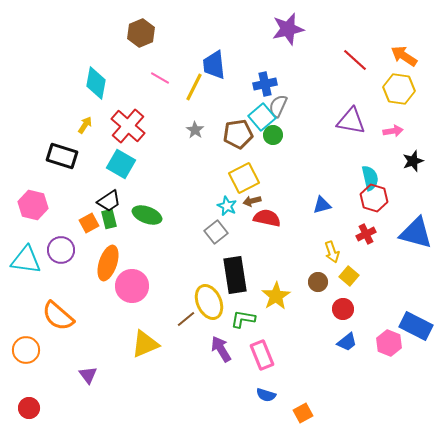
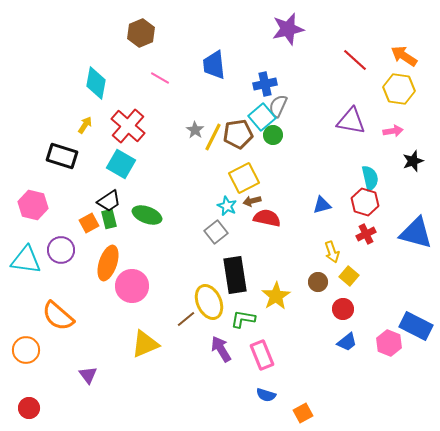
yellow line at (194, 87): moved 19 px right, 50 px down
red hexagon at (374, 198): moved 9 px left, 4 px down
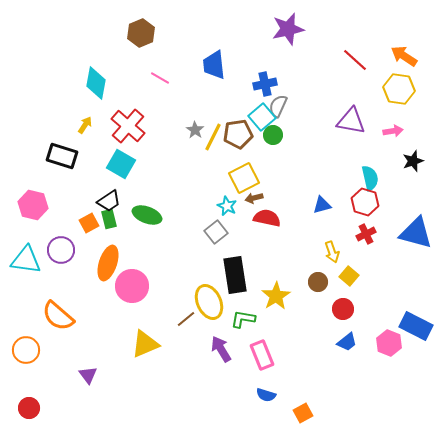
brown arrow at (252, 201): moved 2 px right, 3 px up
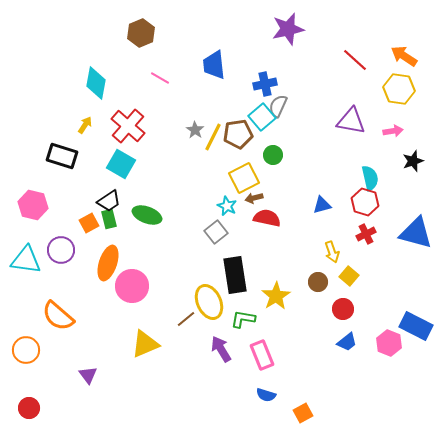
green circle at (273, 135): moved 20 px down
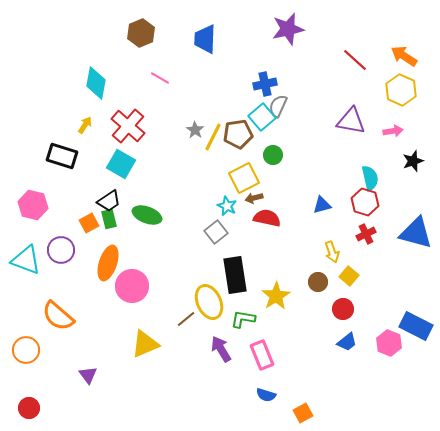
blue trapezoid at (214, 65): moved 9 px left, 26 px up; rotated 8 degrees clockwise
yellow hexagon at (399, 89): moved 2 px right, 1 px down; rotated 16 degrees clockwise
cyan triangle at (26, 260): rotated 12 degrees clockwise
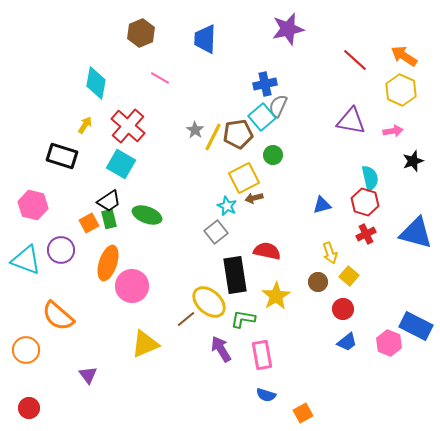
red semicircle at (267, 218): moved 33 px down
yellow arrow at (332, 252): moved 2 px left, 1 px down
yellow ellipse at (209, 302): rotated 24 degrees counterclockwise
pink rectangle at (262, 355): rotated 12 degrees clockwise
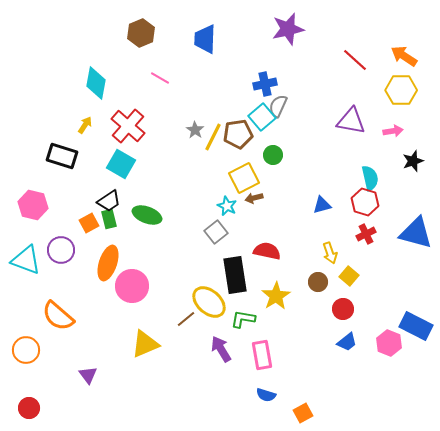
yellow hexagon at (401, 90): rotated 24 degrees counterclockwise
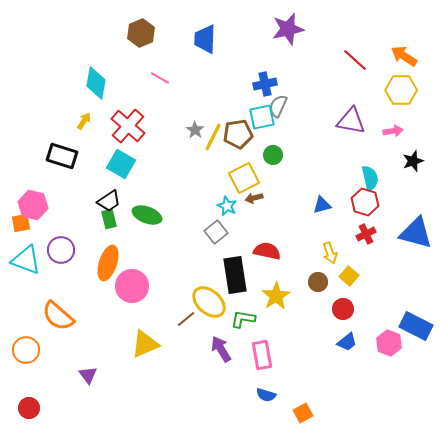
cyan square at (262, 117): rotated 28 degrees clockwise
yellow arrow at (85, 125): moved 1 px left, 4 px up
orange square at (89, 223): moved 68 px left; rotated 18 degrees clockwise
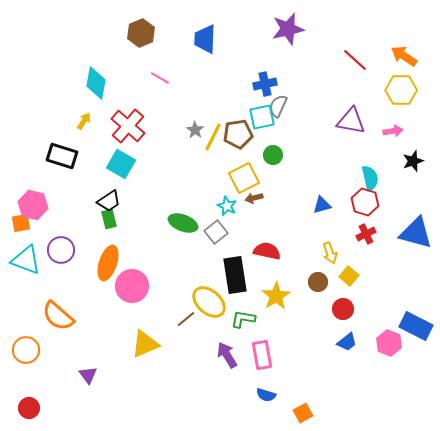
green ellipse at (147, 215): moved 36 px right, 8 px down
purple arrow at (221, 349): moved 6 px right, 6 px down
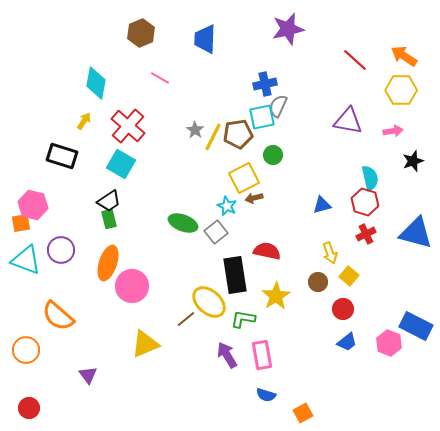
purple triangle at (351, 121): moved 3 px left
